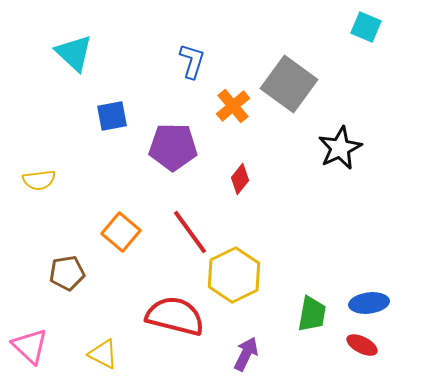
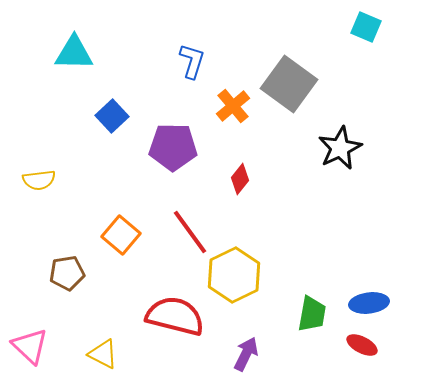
cyan triangle: rotated 42 degrees counterclockwise
blue square: rotated 32 degrees counterclockwise
orange square: moved 3 px down
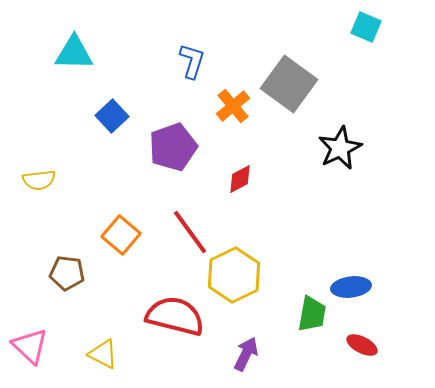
purple pentagon: rotated 21 degrees counterclockwise
red diamond: rotated 24 degrees clockwise
brown pentagon: rotated 16 degrees clockwise
blue ellipse: moved 18 px left, 16 px up
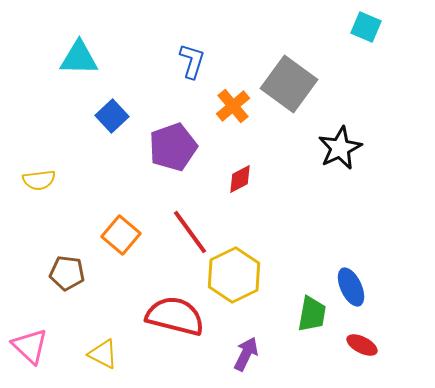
cyan triangle: moved 5 px right, 5 px down
blue ellipse: rotated 72 degrees clockwise
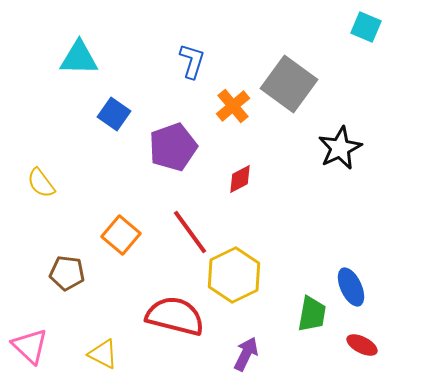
blue square: moved 2 px right, 2 px up; rotated 12 degrees counterclockwise
yellow semicircle: moved 2 px right, 3 px down; rotated 60 degrees clockwise
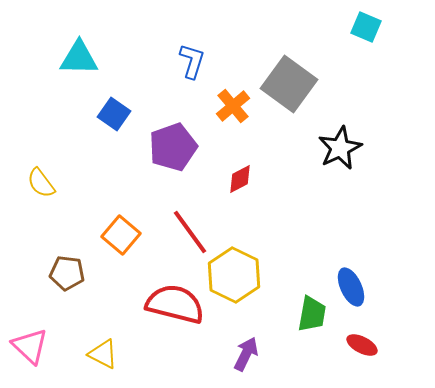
yellow hexagon: rotated 8 degrees counterclockwise
red semicircle: moved 12 px up
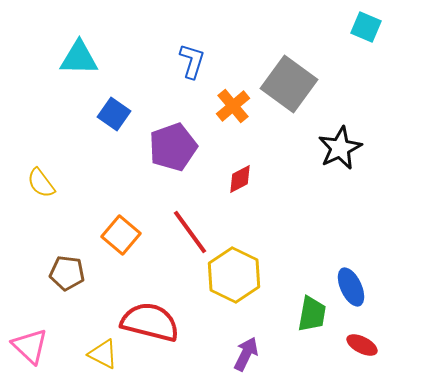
red semicircle: moved 25 px left, 18 px down
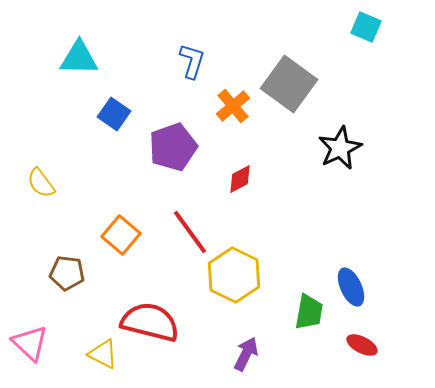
green trapezoid: moved 3 px left, 2 px up
pink triangle: moved 3 px up
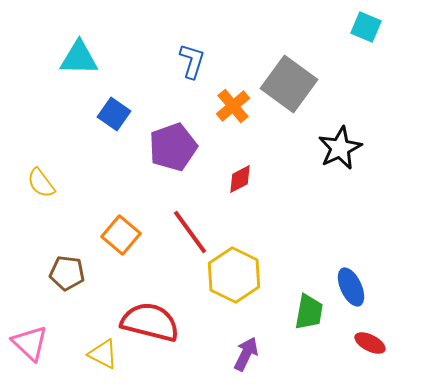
red ellipse: moved 8 px right, 2 px up
